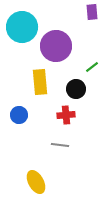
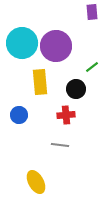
cyan circle: moved 16 px down
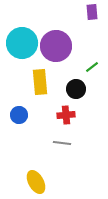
gray line: moved 2 px right, 2 px up
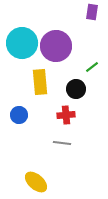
purple rectangle: rotated 14 degrees clockwise
yellow ellipse: rotated 20 degrees counterclockwise
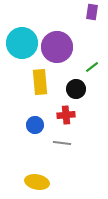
purple circle: moved 1 px right, 1 px down
blue circle: moved 16 px right, 10 px down
yellow ellipse: moved 1 px right; rotated 30 degrees counterclockwise
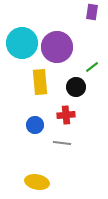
black circle: moved 2 px up
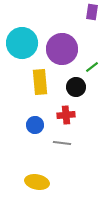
purple circle: moved 5 px right, 2 px down
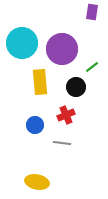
red cross: rotated 18 degrees counterclockwise
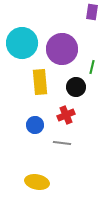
green line: rotated 40 degrees counterclockwise
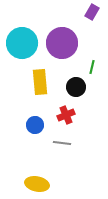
purple rectangle: rotated 21 degrees clockwise
purple circle: moved 6 px up
yellow ellipse: moved 2 px down
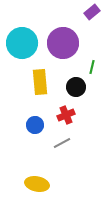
purple rectangle: rotated 21 degrees clockwise
purple circle: moved 1 px right
gray line: rotated 36 degrees counterclockwise
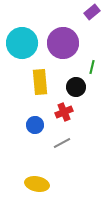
red cross: moved 2 px left, 3 px up
